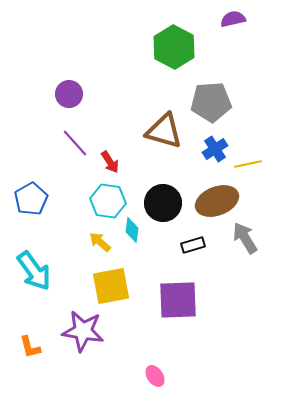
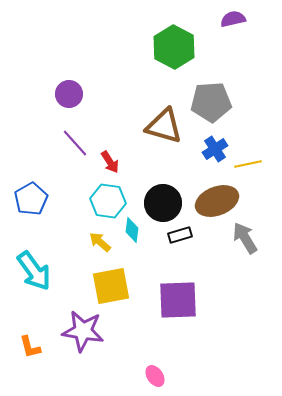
brown triangle: moved 5 px up
black rectangle: moved 13 px left, 10 px up
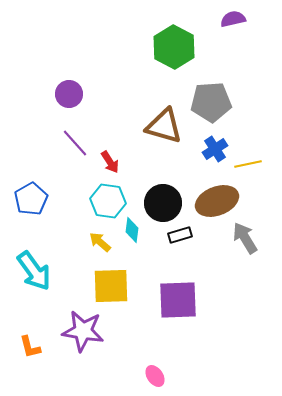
yellow square: rotated 9 degrees clockwise
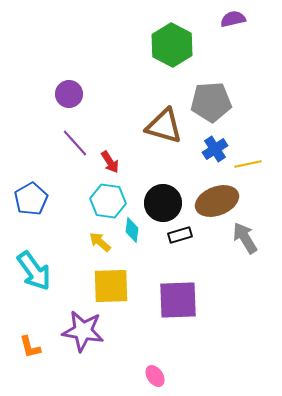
green hexagon: moved 2 px left, 2 px up
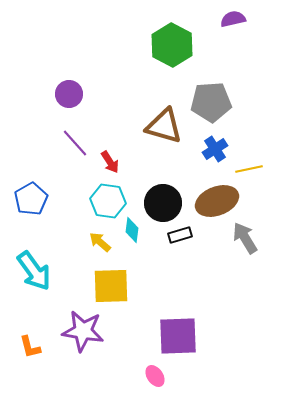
yellow line: moved 1 px right, 5 px down
purple square: moved 36 px down
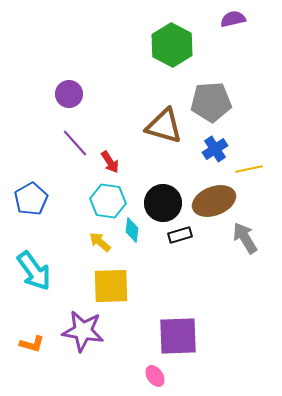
brown ellipse: moved 3 px left
orange L-shape: moved 2 px right, 3 px up; rotated 60 degrees counterclockwise
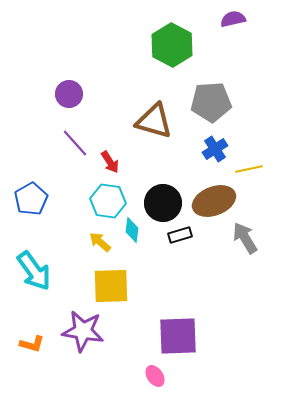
brown triangle: moved 10 px left, 5 px up
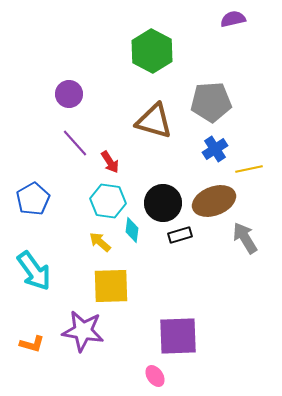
green hexagon: moved 20 px left, 6 px down
blue pentagon: moved 2 px right
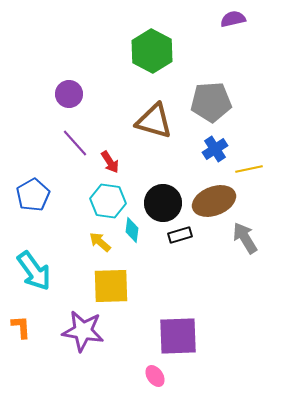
blue pentagon: moved 4 px up
orange L-shape: moved 11 px left, 17 px up; rotated 110 degrees counterclockwise
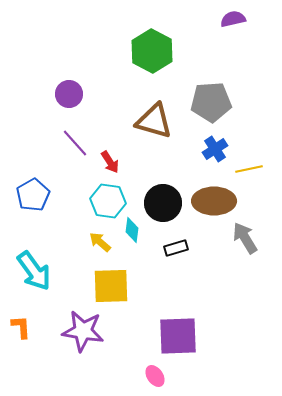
brown ellipse: rotated 21 degrees clockwise
black rectangle: moved 4 px left, 13 px down
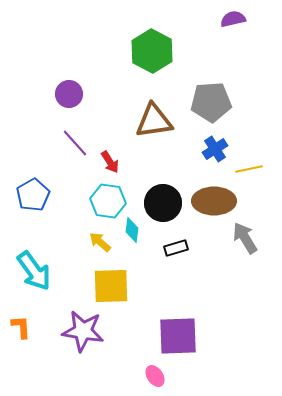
brown triangle: rotated 24 degrees counterclockwise
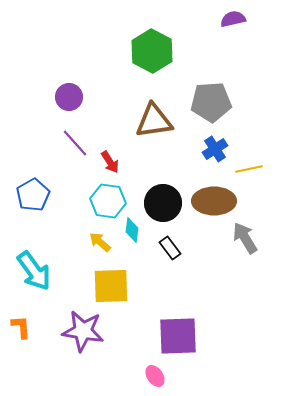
purple circle: moved 3 px down
black rectangle: moved 6 px left; rotated 70 degrees clockwise
